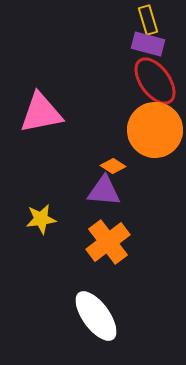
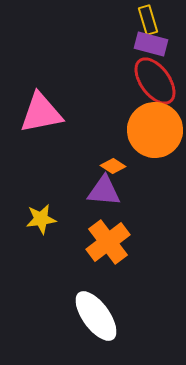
purple rectangle: moved 3 px right
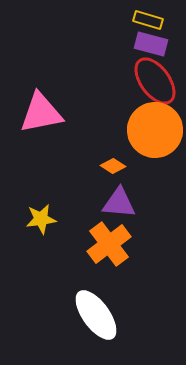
yellow rectangle: rotated 56 degrees counterclockwise
purple triangle: moved 15 px right, 12 px down
orange cross: moved 1 px right, 2 px down
white ellipse: moved 1 px up
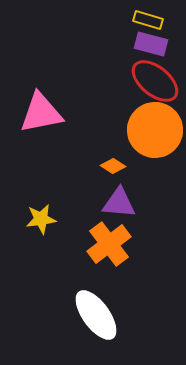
red ellipse: rotated 15 degrees counterclockwise
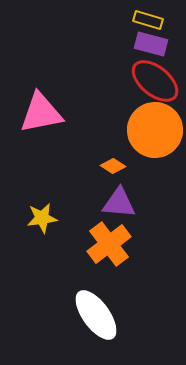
yellow star: moved 1 px right, 1 px up
